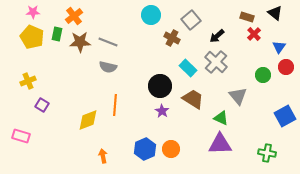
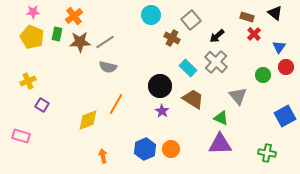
gray line: moved 3 px left; rotated 54 degrees counterclockwise
orange line: moved 1 px right, 1 px up; rotated 25 degrees clockwise
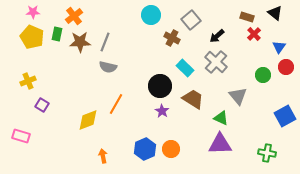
gray line: rotated 36 degrees counterclockwise
cyan rectangle: moved 3 px left
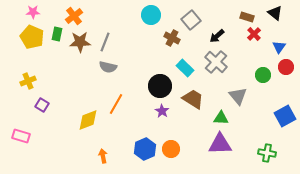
green triangle: rotated 21 degrees counterclockwise
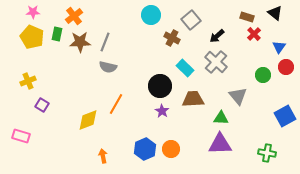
brown trapezoid: rotated 35 degrees counterclockwise
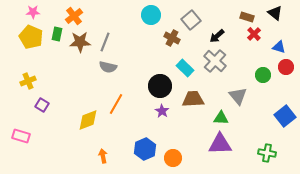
yellow pentagon: moved 1 px left
blue triangle: rotated 48 degrees counterclockwise
gray cross: moved 1 px left, 1 px up
blue square: rotated 10 degrees counterclockwise
orange circle: moved 2 px right, 9 px down
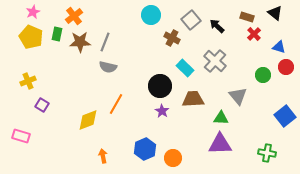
pink star: rotated 24 degrees counterclockwise
black arrow: moved 10 px up; rotated 84 degrees clockwise
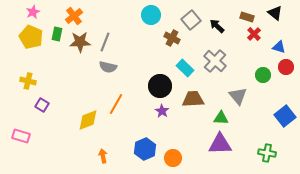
yellow cross: rotated 35 degrees clockwise
